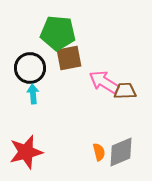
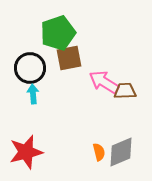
green pentagon: rotated 24 degrees counterclockwise
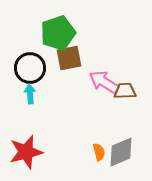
cyan arrow: moved 3 px left
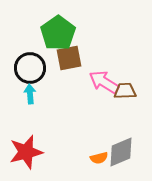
green pentagon: rotated 16 degrees counterclockwise
orange semicircle: moved 6 px down; rotated 90 degrees clockwise
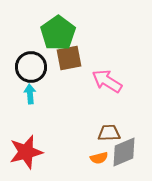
black circle: moved 1 px right, 1 px up
pink arrow: moved 3 px right, 1 px up
brown trapezoid: moved 16 px left, 42 px down
gray diamond: moved 3 px right
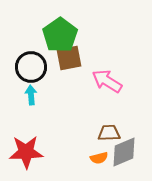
green pentagon: moved 2 px right, 2 px down
cyan arrow: moved 1 px right, 1 px down
red star: rotated 12 degrees clockwise
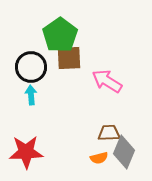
brown square: rotated 8 degrees clockwise
gray diamond: rotated 44 degrees counterclockwise
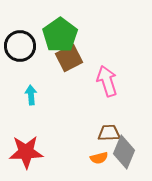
brown square: rotated 24 degrees counterclockwise
black circle: moved 11 px left, 21 px up
pink arrow: rotated 40 degrees clockwise
